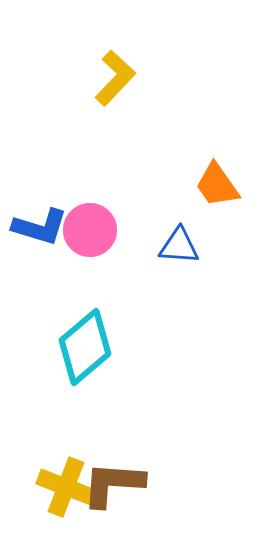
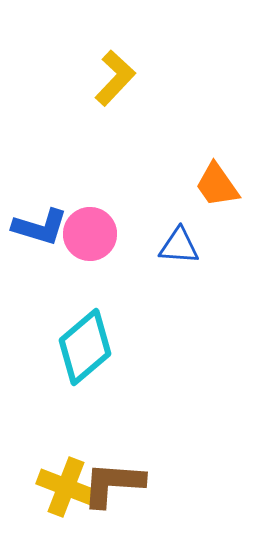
pink circle: moved 4 px down
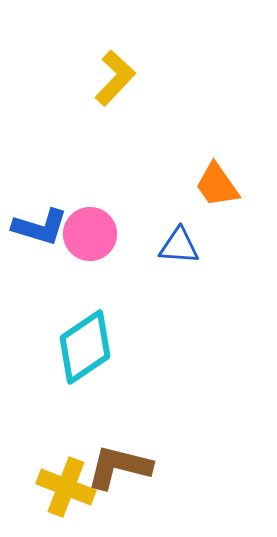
cyan diamond: rotated 6 degrees clockwise
brown L-shape: moved 6 px right, 17 px up; rotated 10 degrees clockwise
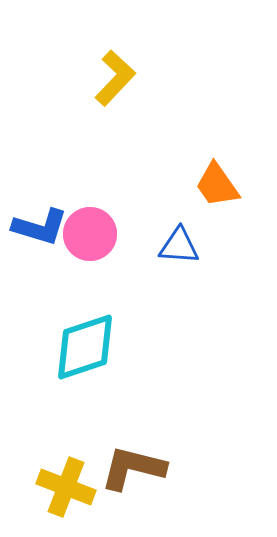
cyan diamond: rotated 16 degrees clockwise
brown L-shape: moved 14 px right, 1 px down
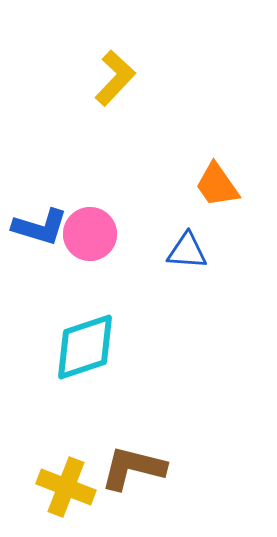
blue triangle: moved 8 px right, 5 px down
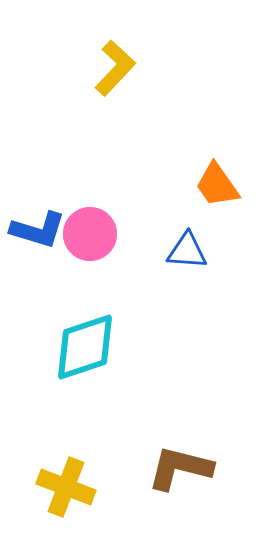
yellow L-shape: moved 10 px up
blue L-shape: moved 2 px left, 3 px down
brown L-shape: moved 47 px right
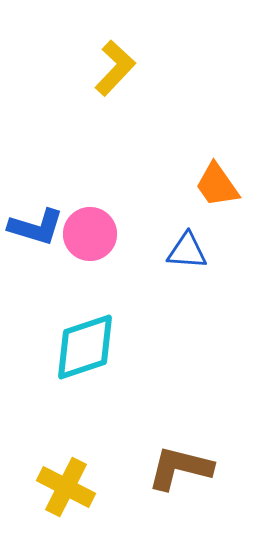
blue L-shape: moved 2 px left, 3 px up
yellow cross: rotated 6 degrees clockwise
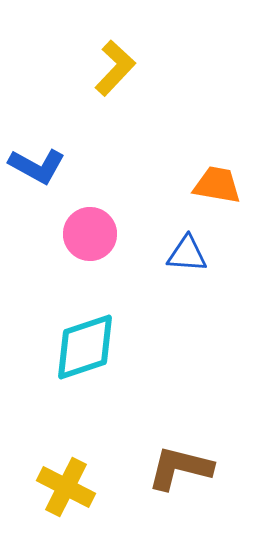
orange trapezoid: rotated 135 degrees clockwise
blue L-shape: moved 1 px right, 61 px up; rotated 12 degrees clockwise
blue triangle: moved 3 px down
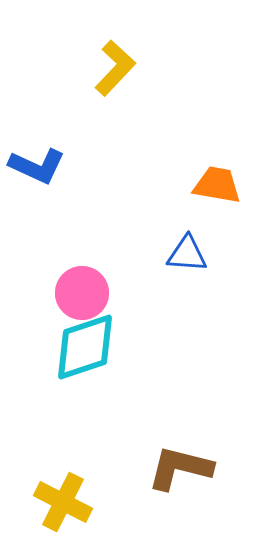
blue L-shape: rotated 4 degrees counterclockwise
pink circle: moved 8 px left, 59 px down
yellow cross: moved 3 px left, 15 px down
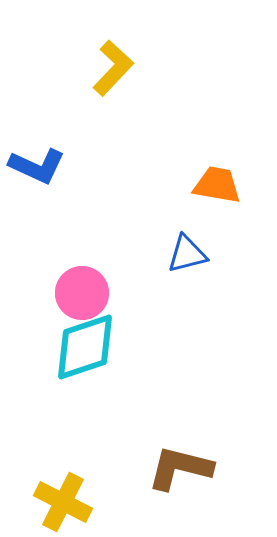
yellow L-shape: moved 2 px left
blue triangle: rotated 18 degrees counterclockwise
